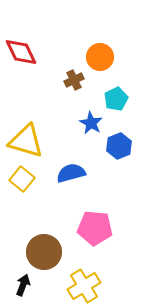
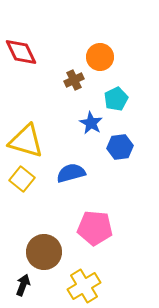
blue hexagon: moved 1 px right, 1 px down; rotated 15 degrees clockwise
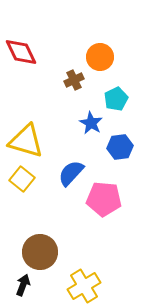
blue semicircle: rotated 32 degrees counterclockwise
pink pentagon: moved 9 px right, 29 px up
brown circle: moved 4 px left
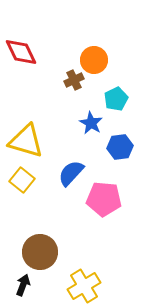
orange circle: moved 6 px left, 3 px down
yellow square: moved 1 px down
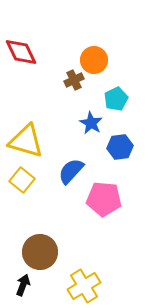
blue semicircle: moved 2 px up
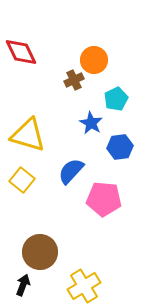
yellow triangle: moved 2 px right, 6 px up
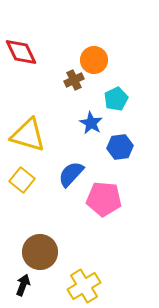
blue semicircle: moved 3 px down
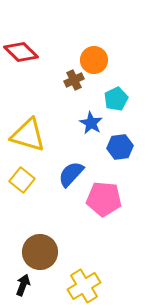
red diamond: rotated 20 degrees counterclockwise
